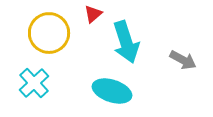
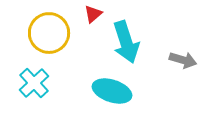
gray arrow: rotated 12 degrees counterclockwise
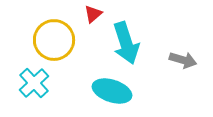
yellow circle: moved 5 px right, 7 px down
cyan arrow: moved 1 px down
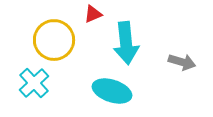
red triangle: rotated 18 degrees clockwise
cyan arrow: rotated 12 degrees clockwise
gray arrow: moved 1 px left, 2 px down
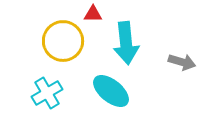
red triangle: rotated 24 degrees clockwise
yellow circle: moved 9 px right, 1 px down
cyan cross: moved 13 px right, 10 px down; rotated 12 degrees clockwise
cyan ellipse: moved 1 px left; rotated 21 degrees clockwise
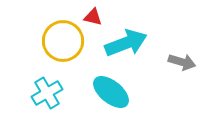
red triangle: moved 3 px down; rotated 12 degrees clockwise
cyan arrow: rotated 105 degrees counterclockwise
cyan ellipse: moved 1 px down
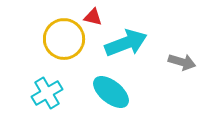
yellow circle: moved 1 px right, 2 px up
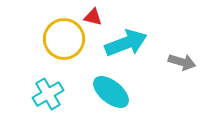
cyan cross: moved 1 px right, 1 px down
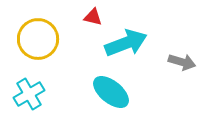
yellow circle: moved 26 px left
cyan cross: moved 19 px left
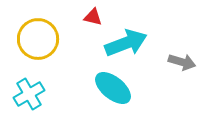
cyan ellipse: moved 2 px right, 4 px up
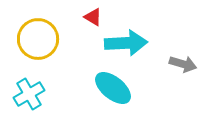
red triangle: rotated 18 degrees clockwise
cyan arrow: rotated 18 degrees clockwise
gray arrow: moved 1 px right, 2 px down
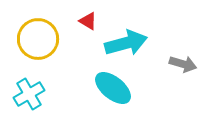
red triangle: moved 5 px left, 4 px down
cyan arrow: rotated 12 degrees counterclockwise
